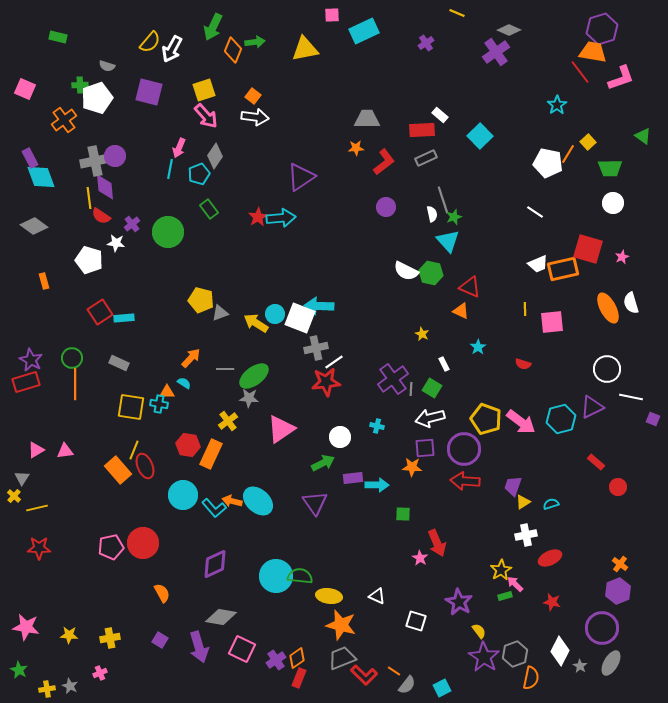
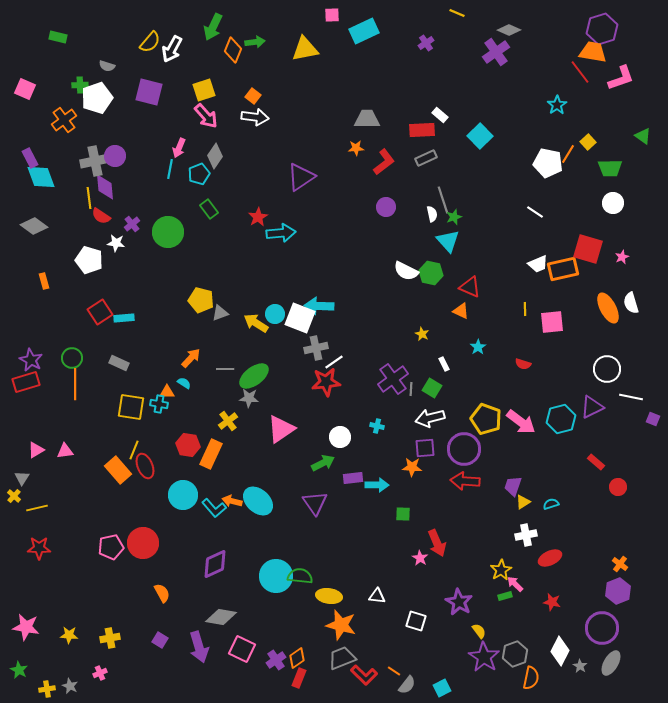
cyan arrow at (281, 218): moved 15 px down
white triangle at (377, 596): rotated 18 degrees counterclockwise
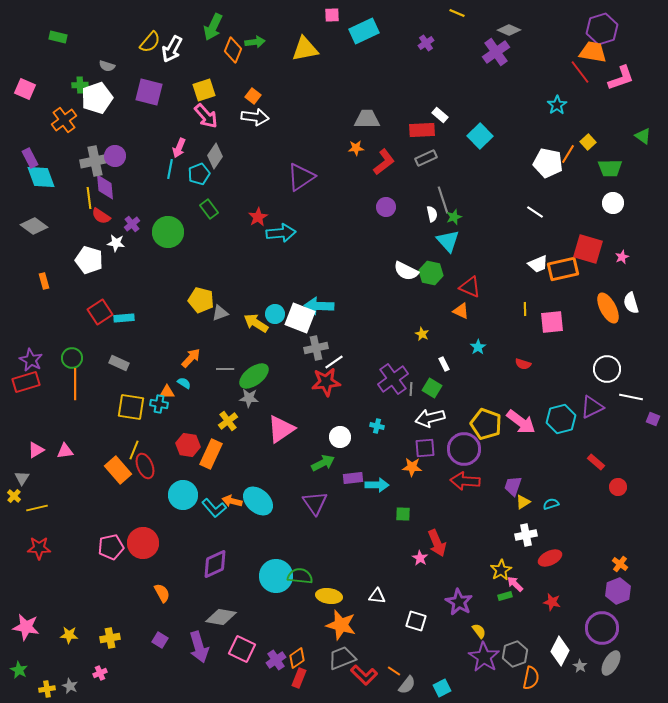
yellow pentagon at (486, 419): moved 5 px down
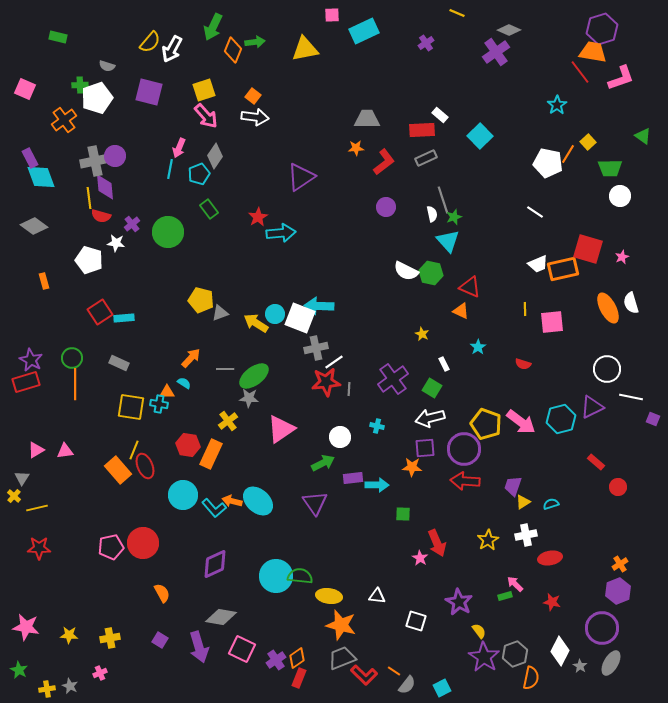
white circle at (613, 203): moved 7 px right, 7 px up
red semicircle at (101, 216): rotated 18 degrees counterclockwise
gray line at (411, 389): moved 62 px left
red ellipse at (550, 558): rotated 15 degrees clockwise
orange cross at (620, 564): rotated 21 degrees clockwise
yellow star at (501, 570): moved 13 px left, 30 px up
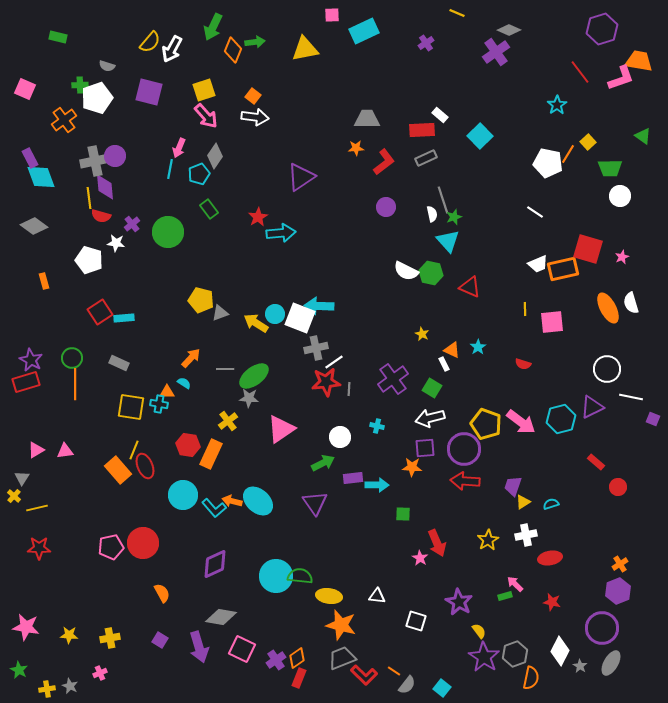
orange trapezoid at (593, 52): moved 46 px right, 9 px down
orange triangle at (461, 311): moved 9 px left, 39 px down
cyan square at (442, 688): rotated 24 degrees counterclockwise
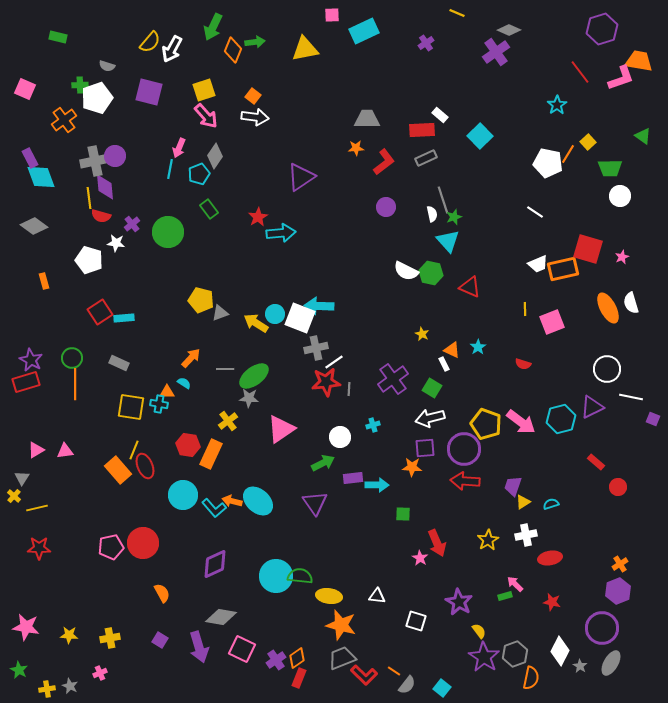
pink square at (552, 322): rotated 15 degrees counterclockwise
cyan cross at (377, 426): moved 4 px left, 1 px up; rotated 32 degrees counterclockwise
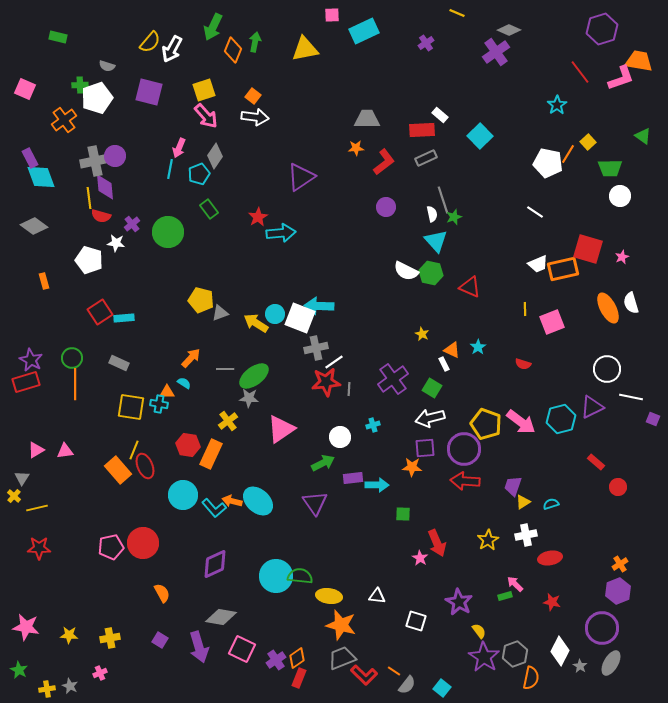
green arrow at (255, 42): rotated 72 degrees counterclockwise
cyan triangle at (448, 241): moved 12 px left
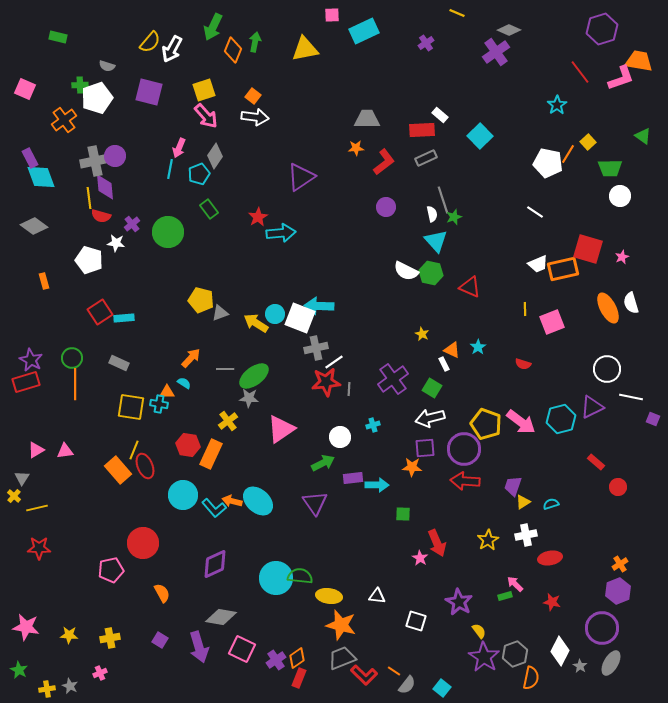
pink pentagon at (111, 547): moved 23 px down
cyan circle at (276, 576): moved 2 px down
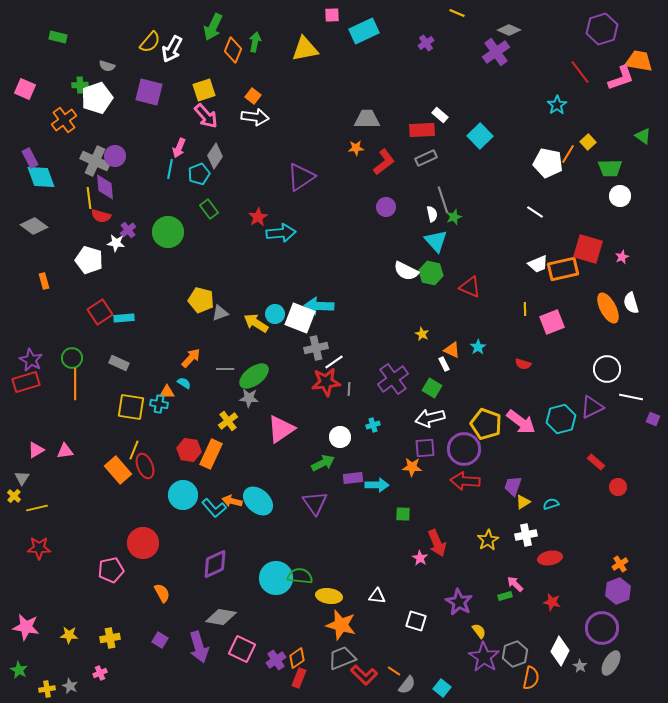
gray cross at (95, 161): rotated 36 degrees clockwise
purple cross at (132, 224): moved 4 px left, 6 px down
red hexagon at (188, 445): moved 1 px right, 5 px down
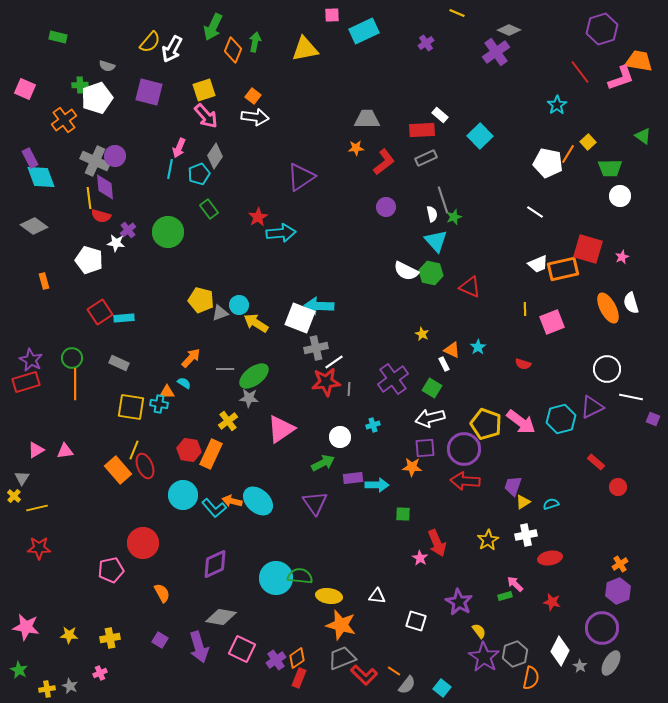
cyan circle at (275, 314): moved 36 px left, 9 px up
